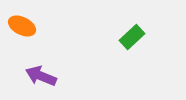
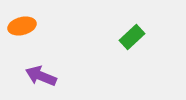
orange ellipse: rotated 40 degrees counterclockwise
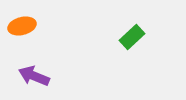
purple arrow: moved 7 px left
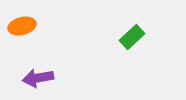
purple arrow: moved 4 px right, 2 px down; rotated 32 degrees counterclockwise
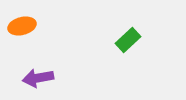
green rectangle: moved 4 px left, 3 px down
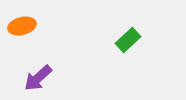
purple arrow: rotated 32 degrees counterclockwise
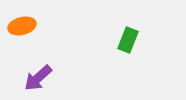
green rectangle: rotated 25 degrees counterclockwise
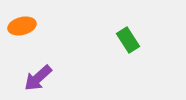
green rectangle: rotated 55 degrees counterclockwise
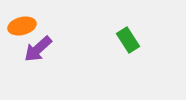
purple arrow: moved 29 px up
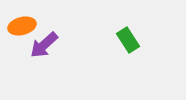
purple arrow: moved 6 px right, 4 px up
